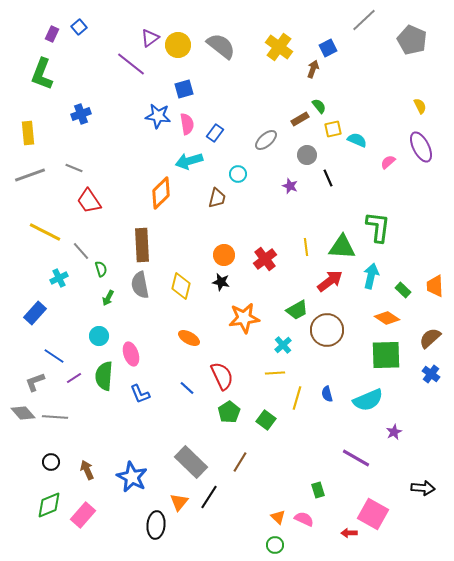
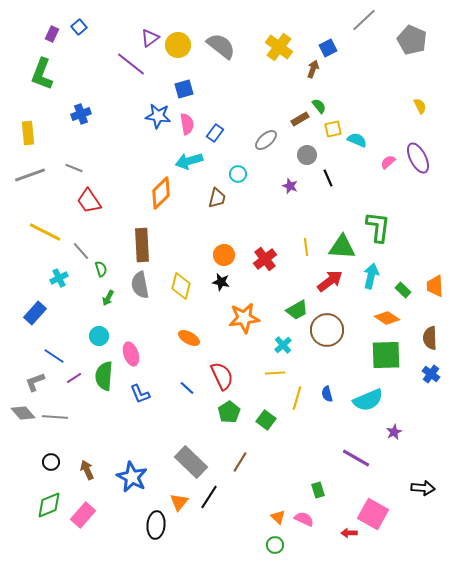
purple ellipse at (421, 147): moved 3 px left, 11 px down
brown semicircle at (430, 338): rotated 50 degrees counterclockwise
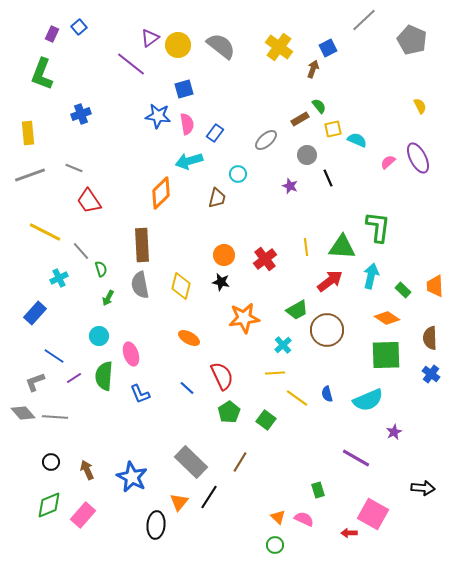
yellow line at (297, 398): rotated 70 degrees counterclockwise
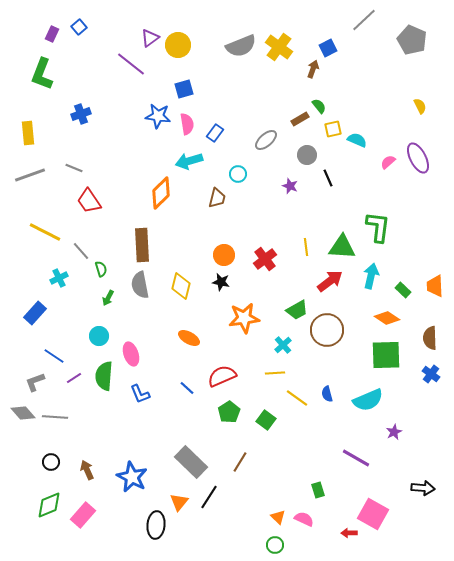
gray semicircle at (221, 46): moved 20 px right; rotated 120 degrees clockwise
red semicircle at (222, 376): rotated 88 degrees counterclockwise
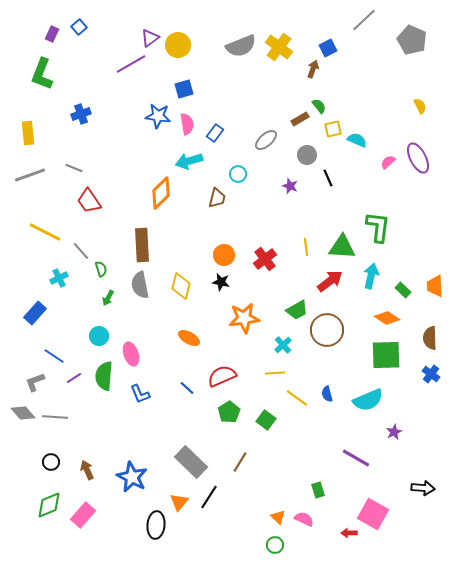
purple line at (131, 64): rotated 68 degrees counterclockwise
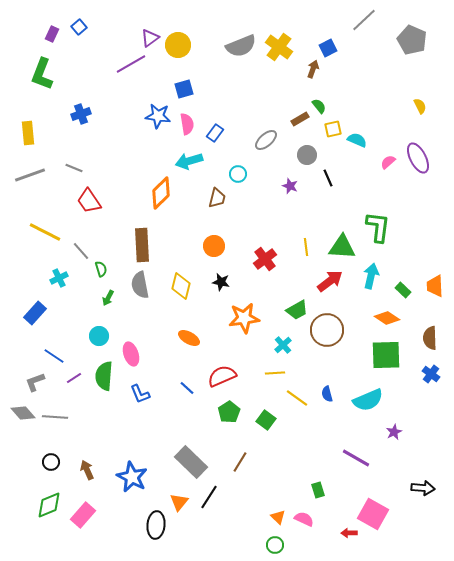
orange circle at (224, 255): moved 10 px left, 9 px up
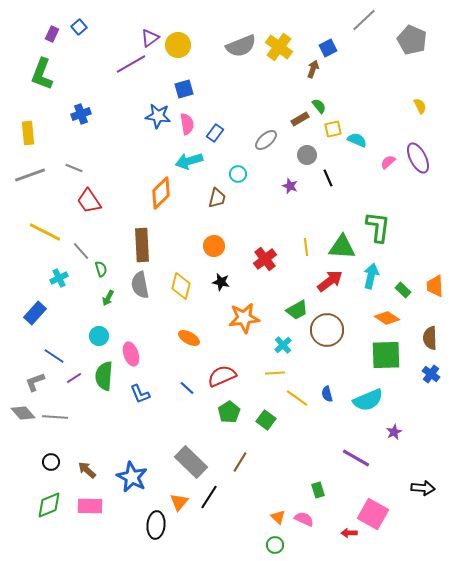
brown arrow at (87, 470): rotated 24 degrees counterclockwise
pink rectangle at (83, 515): moved 7 px right, 9 px up; rotated 50 degrees clockwise
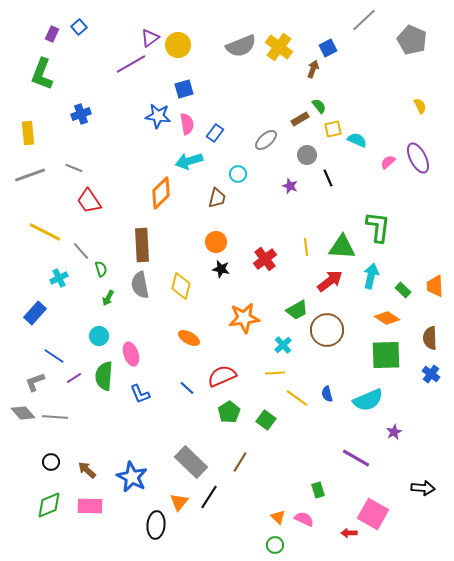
orange circle at (214, 246): moved 2 px right, 4 px up
black star at (221, 282): moved 13 px up
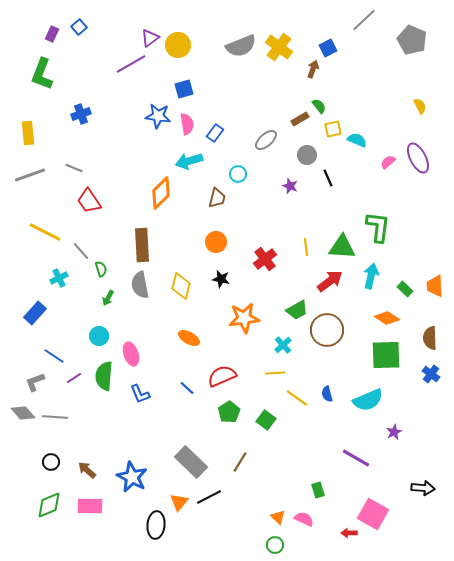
black star at (221, 269): moved 10 px down
green rectangle at (403, 290): moved 2 px right, 1 px up
black line at (209, 497): rotated 30 degrees clockwise
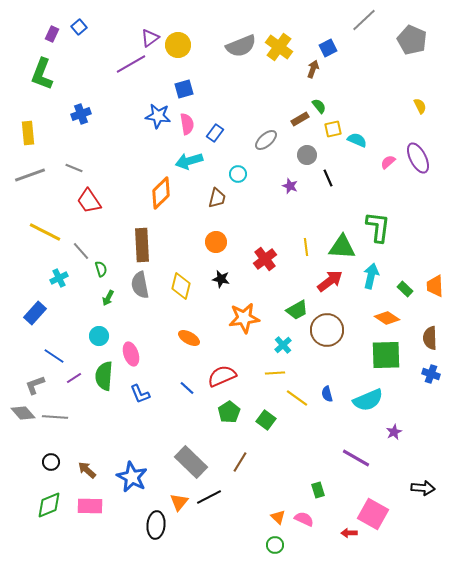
blue cross at (431, 374): rotated 18 degrees counterclockwise
gray L-shape at (35, 382): moved 3 px down
